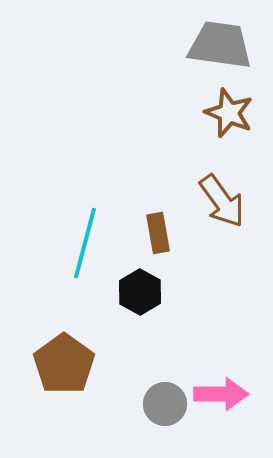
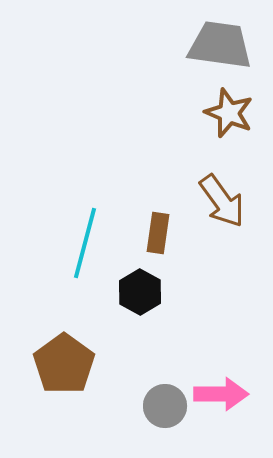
brown rectangle: rotated 18 degrees clockwise
gray circle: moved 2 px down
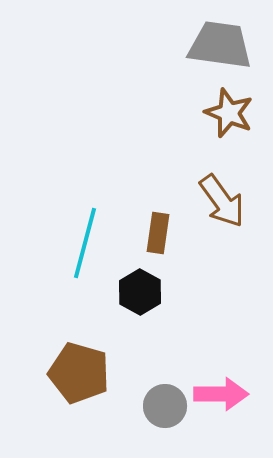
brown pentagon: moved 15 px right, 9 px down; rotated 20 degrees counterclockwise
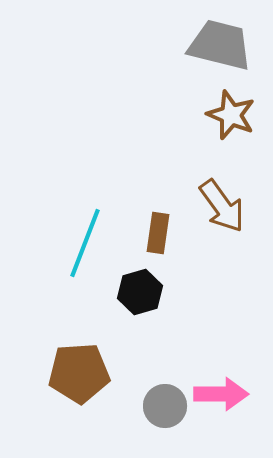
gray trapezoid: rotated 6 degrees clockwise
brown star: moved 2 px right, 2 px down
brown arrow: moved 5 px down
cyan line: rotated 6 degrees clockwise
black hexagon: rotated 15 degrees clockwise
brown pentagon: rotated 20 degrees counterclockwise
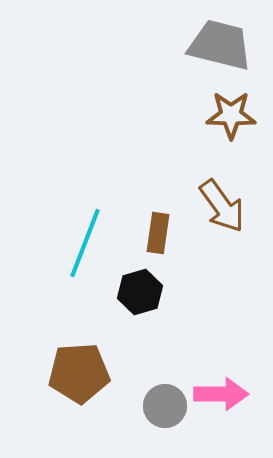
brown star: rotated 21 degrees counterclockwise
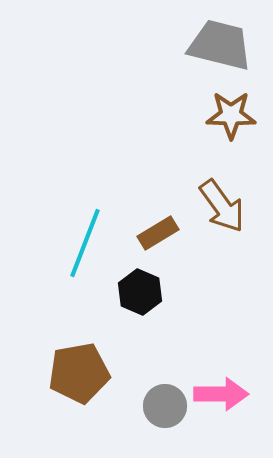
brown rectangle: rotated 51 degrees clockwise
black hexagon: rotated 21 degrees counterclockwise
brown pentagon: rotated 6 degrees counterclockwise
